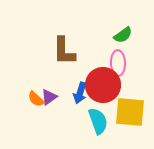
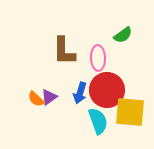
pink ellipse: moved 20 px left, 5 px up
red circle: moved 4 px right, 5 px down
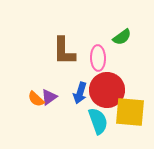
green semicircle: moved 1 px left, 2 px down
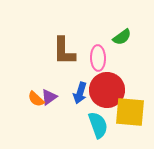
cyan semicircle: moved 4 px down
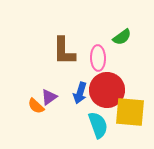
orange semicircle: moved 7 px down
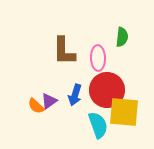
green semicircle: rotated 48 degrees counterclockwise
blue arrow: moved 5 px left, 2 px down
purple triangle: moved 4 px down
yellow square: moved 6 px left
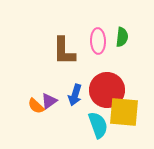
pink ellipse: moved 17 px up
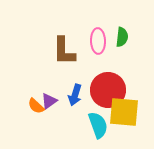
red circle: moved 1 px right
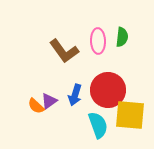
brown L-shape: rotated 36 degrees counterclockwise
yellow square: moved 6 px right, 3 px down
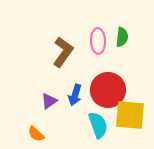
brown L-shape: moved 1 px left, 1 px down; rotated 108 degrees counterclockwise
orange semicircle: moved 28 px down
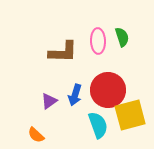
green semicircle: rotated 24 degrees counterclockwise
brown L-shape: rotated 56 degrees clockwise
yellow square: rotated 20 degrees counterclockwise
orange semicircle: moved 1 px down
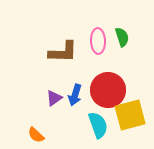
purple triangle: moved 5 px right, 3 px up
